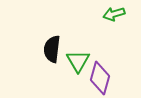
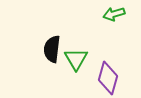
green triangle: moved 2 px left, 2 px up
purple diamond: moved 8 px right
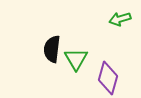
green arrow: moved 6 px right, 5 px down
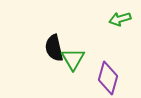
black semicircle: moved 2 px right, 1 px up; rotated 20 degrees counterclockwise
green triangle: moved 3 px left
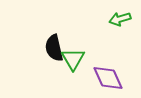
purple diamond: rotated 40 degrees counterclockwise
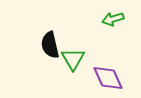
green arrow: moved 7 px left
black semicircle: moved 4 px left, 3 px up
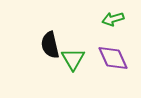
purple diamond: moved 5 px right, 20 px up
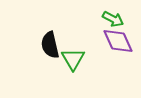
green arrow: rotated 135 degrees counterclockwise
purple diamond: moved 5 px right, 17 px up
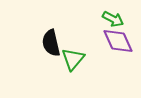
black semicircle: moved 1 px right, 2 px up
green triangle: rotated 10 degrees clockwise
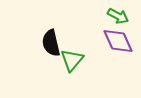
green arrow: moved 5 px right, 3 px up
green triangle: moved 1 px left, 1 px down
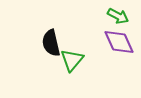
purple diamond: moved 1 px right, 1 px down
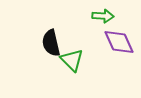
green arrow: moved 15 px left; rotated 25 degrees counterclockwise
green triangle: rotated 25 degrees counterclockwise
